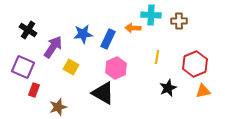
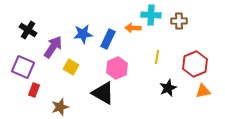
pink hexagon: moved 1 px right
brown star: moved 2 px right
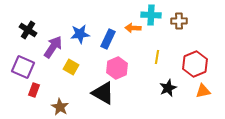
blue star: moved 3 px left
brown star: rotated 24 degrees counterclockwise
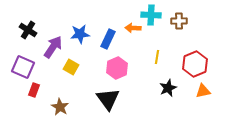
black triangle: moved 5 px right, 6 px down; rotated 25 degrees clockwise
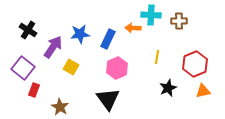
purple square: moved 1 px down; rotated 15 degrees clockwise
